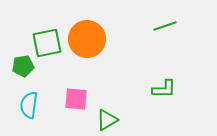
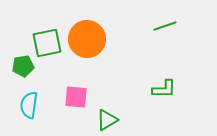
pink square: moved 2 px up
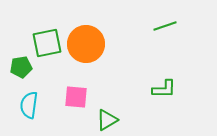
orange circle: moved 1 px left, 5 px down
green pentagon: moved 2 px left, 1 px down
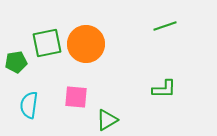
green pentagon: moved 5 px left, 5 px up
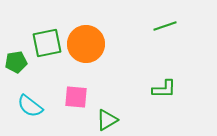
cyan semicircle: moved 1 px right, 1 px down; rotated 60 degrees counterclockwise
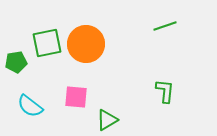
green L-shape: moved 1 px right, 2 px down; rotated 85 degrees counterclockwise
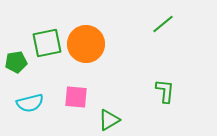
green line: moved 2 px left, 2 px up; rotated 20 degrees counterclockwise
cyan semicircle: moved 3 px up; rotated 52 degrees counterclockwise
green triangle: moved 2 px right
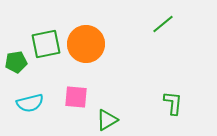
green square: moved 1 px left, 1 px down
green L-shape: moved 8 px right, 12 px down
green triangle: moved 2 px left
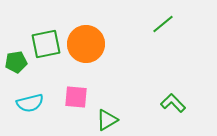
green L-shape: rotated 50 degrees counterclockwise
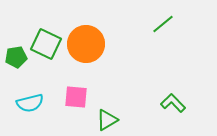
green square: rotated 36 degrees clockwise
green pentagon: moved 5 px up
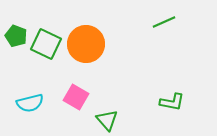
green line: moved 1 px right, 2 px up; rotated 15 degrees clockwise
green pentagon: moved 21 px up; rotated 30 degrees clockwise
pink square: rotated 25 degrees clockwise
green L-shape: moved 1 px left, 1 px up; rotated 145 degrees clockwise
green triangle: rotated 40 degrees counterclockwise
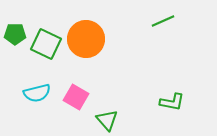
green line: moved 1 px left, 1 px up
green pentagon: moved 1 px left, 2 px up; rotated 20 degrees counterclockwise
orange circle: moved 5 px up
cyan semicircle: moved 7 px right, 10 px up
